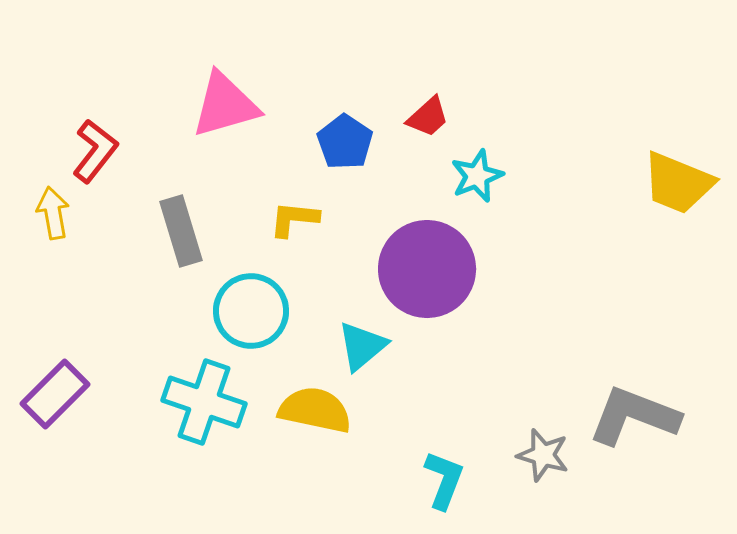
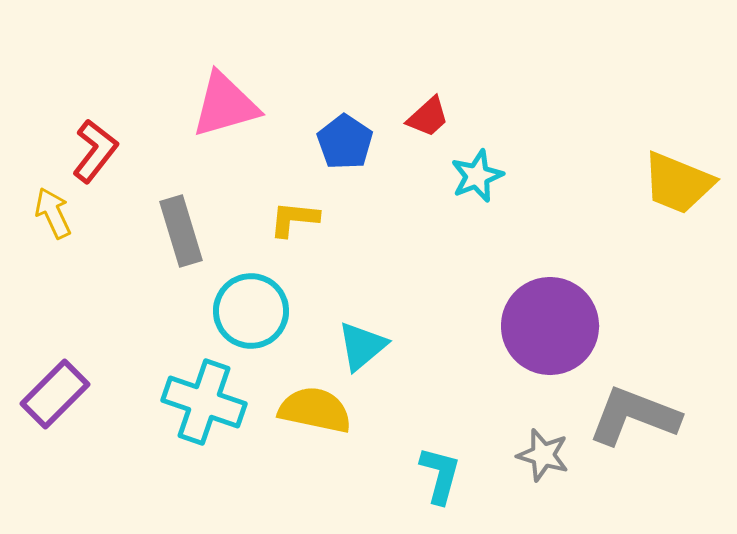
yellow arrow: rotated 15 degrees counterclockwise
purple circle: moved 123 px right, 57 px down
cyan L-shape: moved 4 px left, 5 px up; rotated 6 degrees counterclockwise
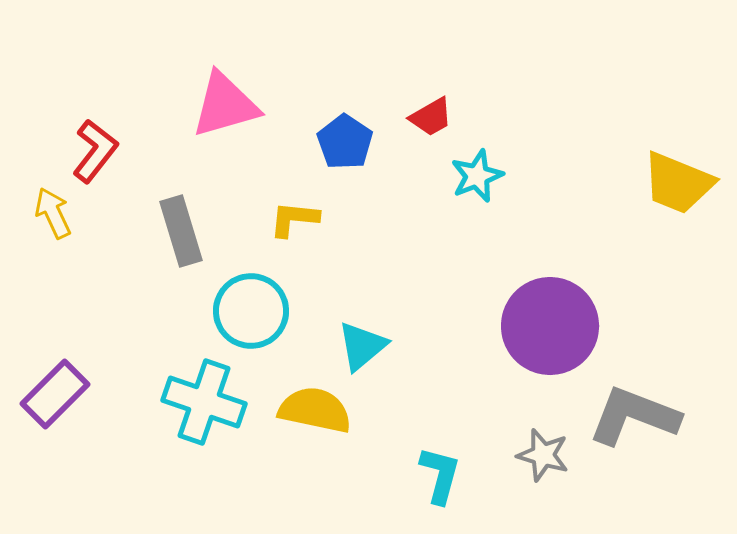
red trapezoid: moved 3 px right; rotated 12 degrees clockwise
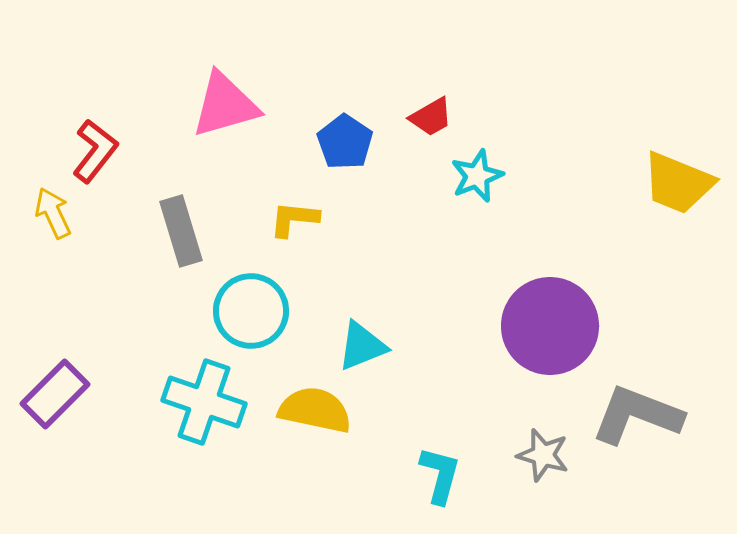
cyan triangle: rotated 18 degrees clockwise
gray L-shape: moved 3 px right, 1 px up
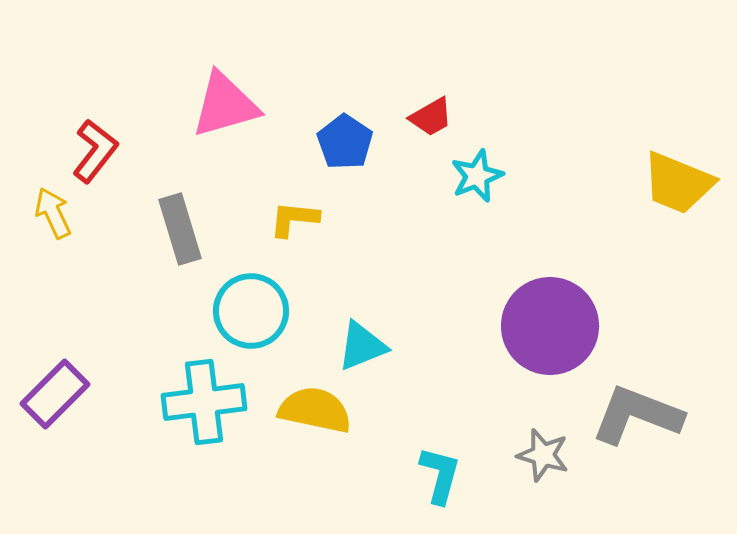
gray rectangle: moved 1 px left, 2 px up
cyan cross: rotated 26 degrees counterclockwise
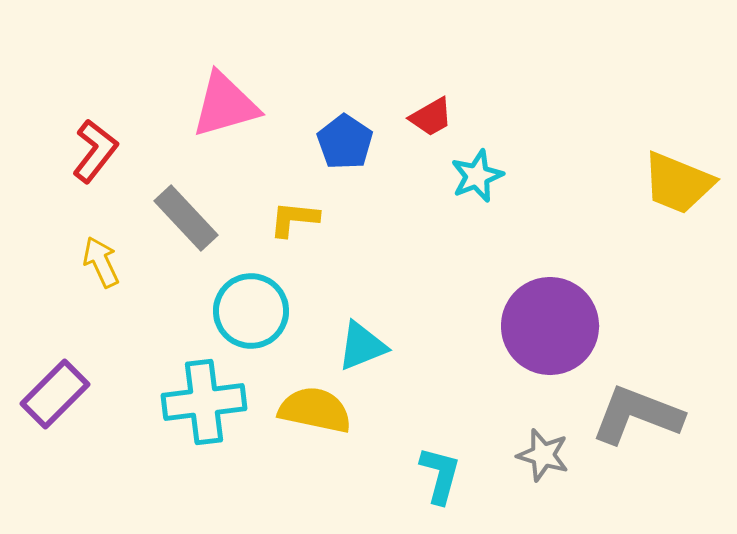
yellow arrow: moved 48 px right, 49 px down
gray rectangle: moved 6 px right, 11 px up; rotated 26 degrees counterclockwise
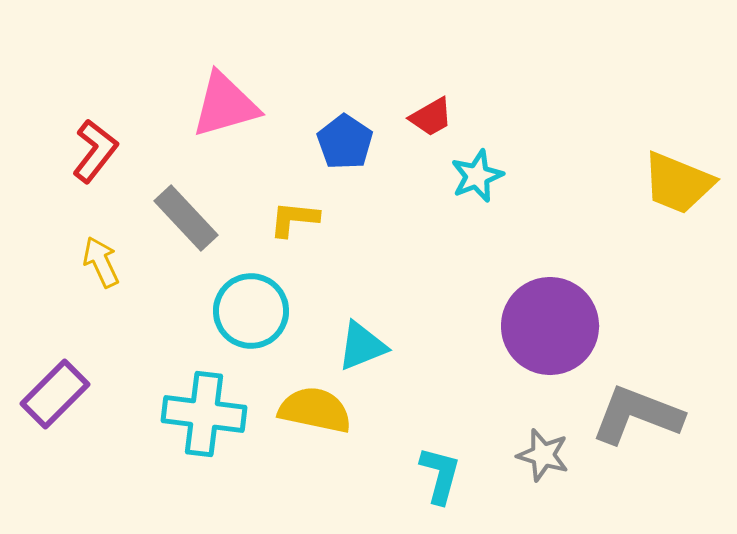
cyan cross: moved 12 px down; rotated 14 degrees clockwise
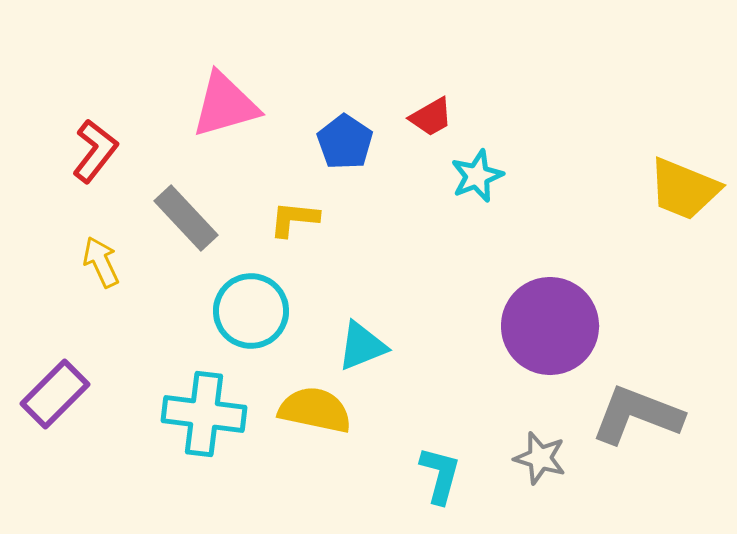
yellow trapezoid: moved 6 px right, 6 px down
gray star: moved 3 px left, 3 px down
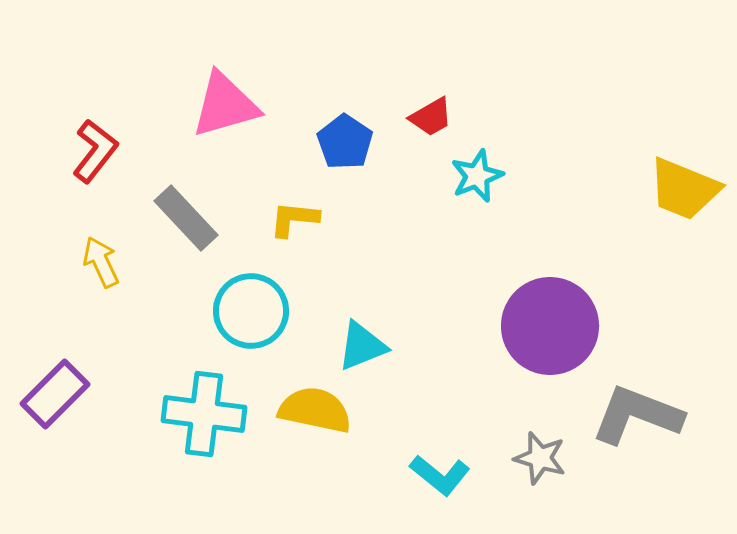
cyan L-shape: rotated 114 degrees clockwise
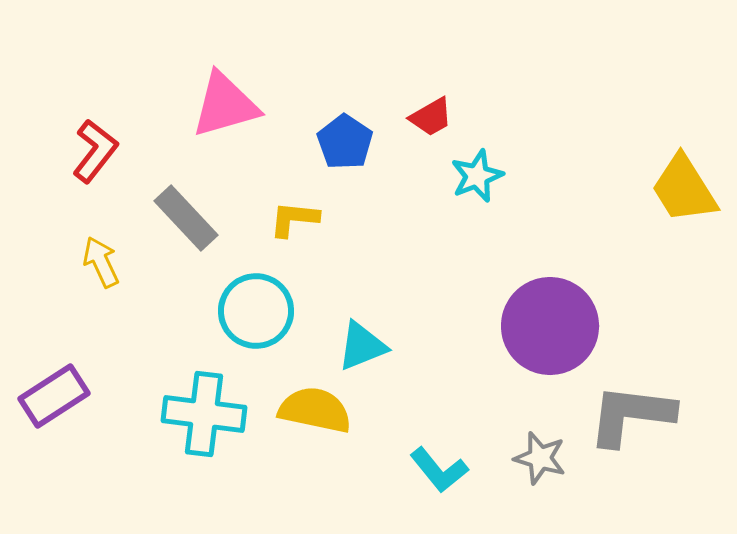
yellow trapezoid: rotated 36 degrees clockwise
cyan circle: moved 5 px right
purple rectangle: moved 1 px left, 2 px down; rotated 12 degrees clockwise
gray L-shape: moved 6 px left; rotated 14 degrees counterclockwise
cyan L-shape: moved 1 px left, 5 px up; rotated 12 degrees clockwise
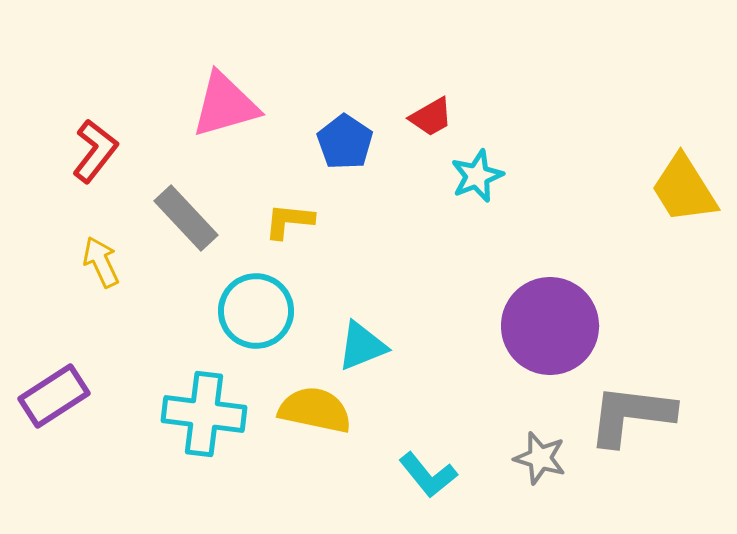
yellow L-shape: moved 5 px left, 2 px down
cyan L-shape: moved 11 px left, 5 px down
